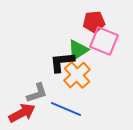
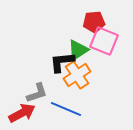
orange cross: rotated 8 degrees clockwise
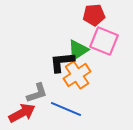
red pentagon: moved 7 px up
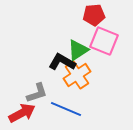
black L-shape: rotated 36 degrees clockwise
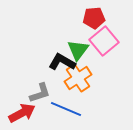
red pentagon: moved 3 px down
pink square: rotated 28 degrees clockwise
green triangle: rotated 20 degrees counterclockwise
orange cross: moved 1 px right, 3 px down
gray L-shape: moved 3 px right
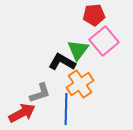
red pentagon: moved 3 px up
orange cross: moved 2 px right, 6 px down
blue line: rotated 68 degrees clockwise
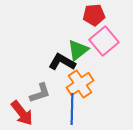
green triangle: rotated 15 degrees clockwise
blue line: moved 6 px right
red arrow: rotated 80 degrees clockwise
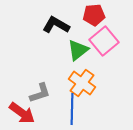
black L-shape: moved 6 px left, 37 px up
orange cross: moved 2 px right, 1 px up; rotated 20 degrees counterclockwise
red arrow: rotated 16 degrees counterclockwise
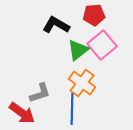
pink square: moved 2 px left, 4 px down
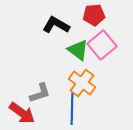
green triangle: rotated 45 degrees counterclockwise
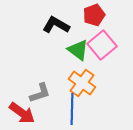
red pentagon: rotated 15 degrees counterclockwise
